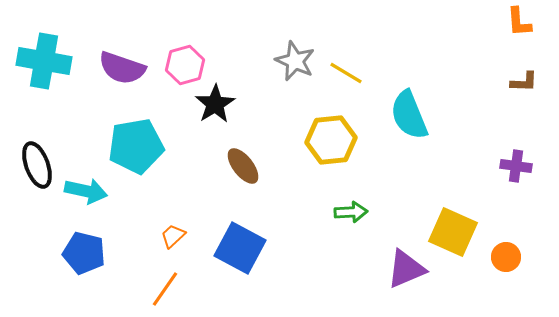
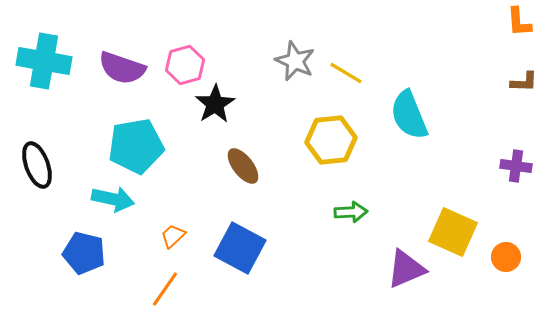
cyan arrow: moved 27 px right, 8 px down
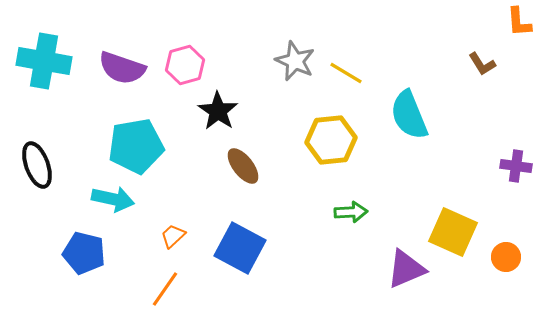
brown L-shape: moved 42 px left, 18 px up; rotated 56 degrees clockwise
black star: moved 3 px right, 7 px down; rotated 6 degrees counterclockwise
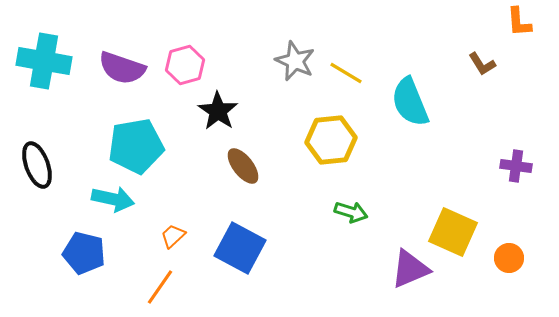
cyan semicircle: moved 1 px right, 13 px up
green arrow: rotated 20 degrees clockwise
orange circle: moved 3 px right, 1 px down
purple triangle: moved 4 px right
orange line: moved 5 px left, 2 px up
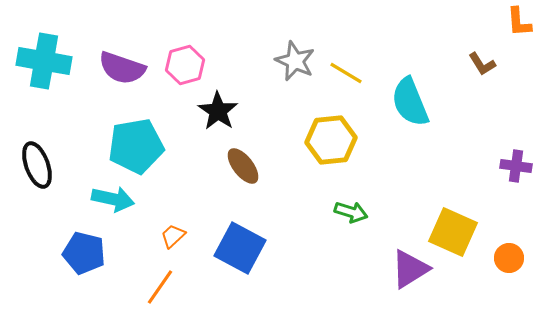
purple triangle: rotated 9 degrees counterclockwise
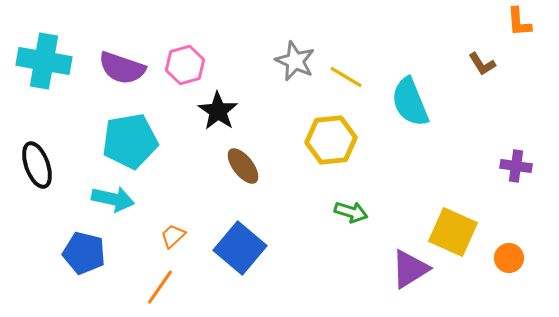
yellow line: moved 4 px down
cyan pentagon: moved 6 px left, 5 px up
blue square: rotated 12 degrees clockwise
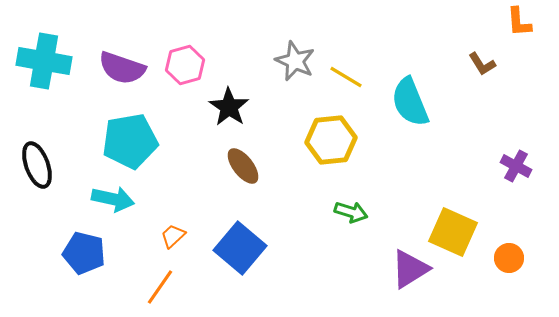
black star: moved 11 px right, 4 px up
purple cross: rotated 20 degrees clockwise
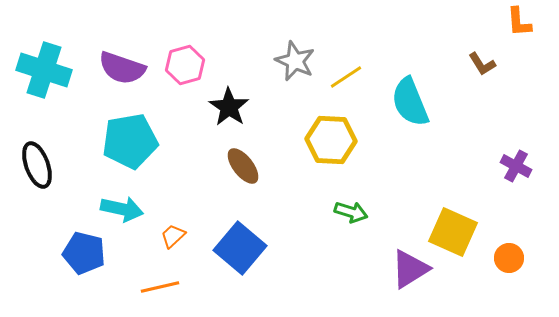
cyan cross: moved 9 px down; rotated 8 degrees clockwise
yellow line: rotated 64 degrees counterclockwise
yellow hexagon: rotated 9 degrees clockwise
cyan arrow: moved 9 px right, 10 px down
orange line: rotated 42 degrees clockwise
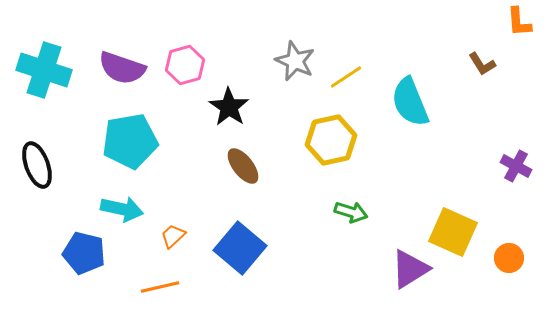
yellow hexagon: rotated 15 degrees counterclockwise
